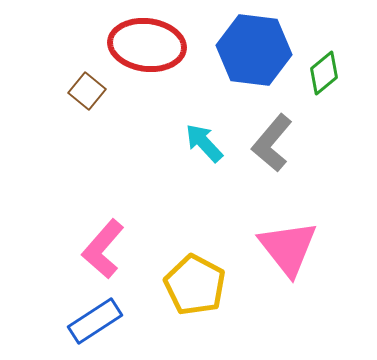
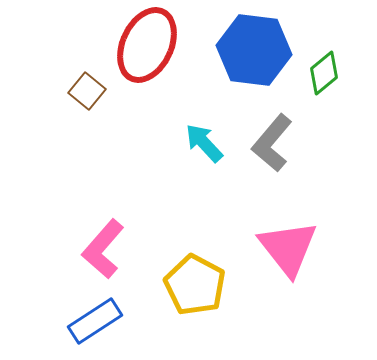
red ellipse: rotated 72 degrees counterclockwise
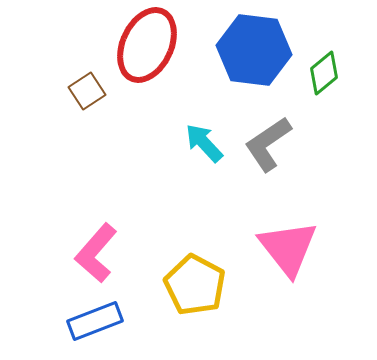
brown square: rotated 18 degrees clockwise
gray L-shape: moved 4 px left, 1 px down; rotated 16 degrees clockwise
pink L-shape: moved 7 px left, 4 px down
blue rectangle: rotated 12 degrees clockwise
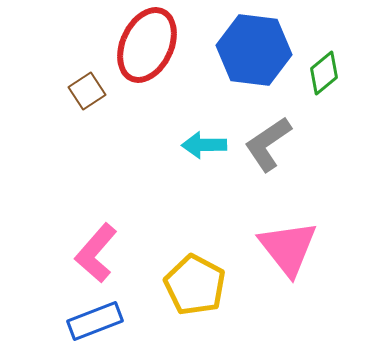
cyan arrow: moved 2 px down; rotated 48 degrees counterclockwise
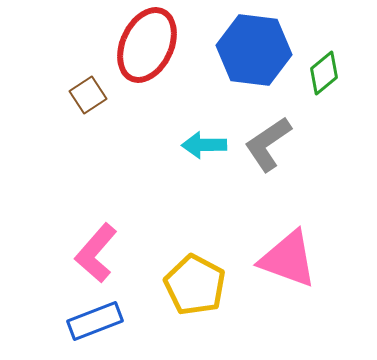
brown square: moved 1 px right, 4 px down
pink triangle: moved 11 px down; rotated 32 degrees counterclockwise
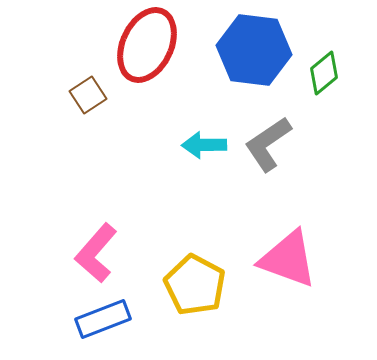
blue rectangle: moved 8 px right, 2 px up
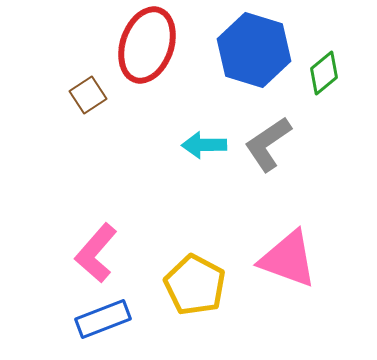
red ellipse: rotated 6 degrees counterclockwise
blue hexagon: rotated 10 degrees clockwise
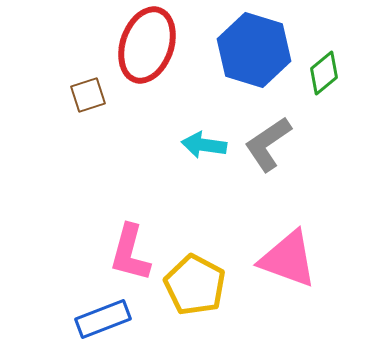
brown square: rotated 15 degrees clockwise
cyan arrow: rotated 9 degrees clockwise
pink L-shape: moved 34 px right; rotated 26 degrees counterclockwise
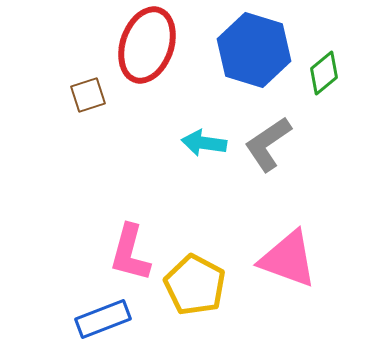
cyan arrow: moved 2 px up
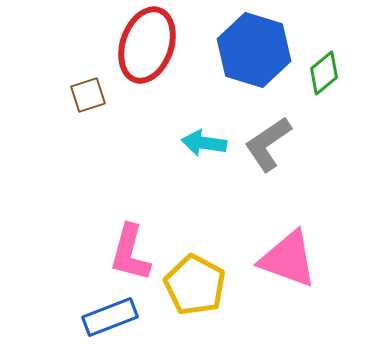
blue rectangle: moved 7 px right, 2 px up
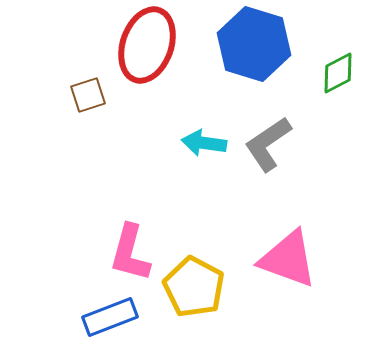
blue hexagon: moved 6 px up
green diamond: moved 14 px right; rotated 12 degrees clockwise
yellow pentagon: moved 1 px left, 2 px down
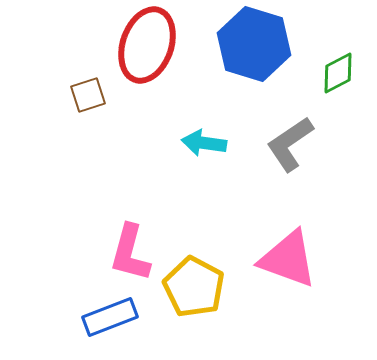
gray L-shape: moved 22 px right
